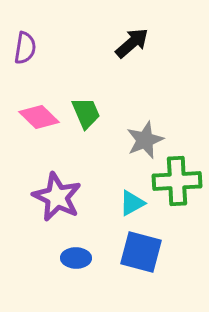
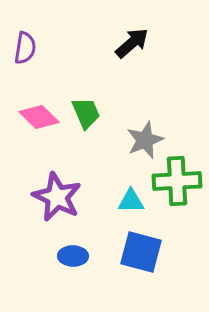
cyan triangle: moved 1 px left, 2 px up; rotated 28 degrees clockwise
blue ellipse: moved 3 px left, 2 px up
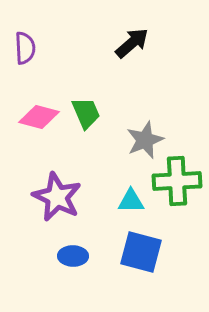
purple semicircle: rotated 12 degrees counterclockwise
pink diamond: rotated 30 degrees counterclockwise
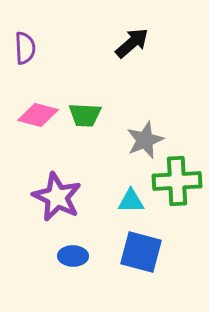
green trapezoid: moved 1 px left, 2 px down; rotated 116 degrees clockwise
pink diamond: moved 1 px left, 2 px up
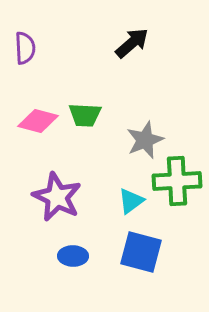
pink diamond: moved 6 px down
cyan triangle: rotated 36 degrees counterclockwise
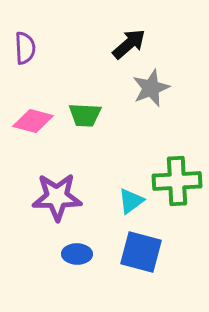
black arrow: moved 3 px left, 1 px down
pink diamond: moved 5 px left
gray star: moved 6 px right, 52 px up
purple star: rotated 27 degrees counterclockwise
blue ellipse: moved 4 px right, 2 px up
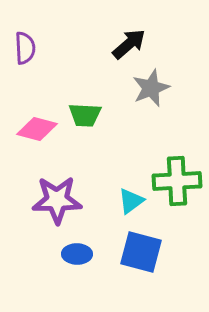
pink diamond: moved 4 px right, 8 px down
purple star: moved 3 px down
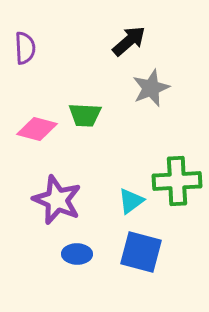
black arrow: moved 3 px up
purple star: rotated 24 degrees clockwise
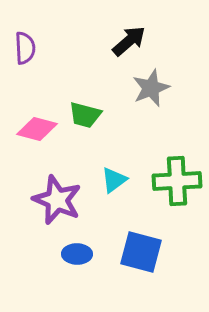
green trapezoid: rotated 12 degrees clockwise
cyan triangle: moved 17 px left, 21 px up
